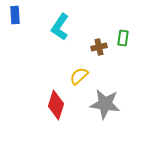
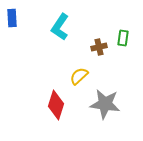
blue rectangle: moved 3 px left, 3 px down
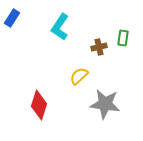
blue rectangle: rotated 36 degrees clockwise
red diamond: moved 17 px left
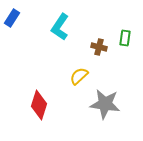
green rectangle: moved 2 px right
brown cross: rotated 28 degrees clockwise
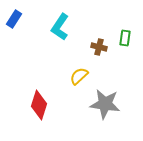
blue rectangle: moved 2 px right, 1 px down
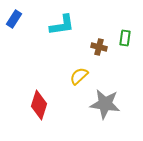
cyan L-shape: moved 2 px right, 2 px up; rotated 132 degrees counterclockwise
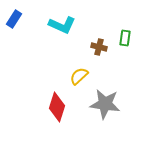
cyan L-shape: rotated 32 degrees clockwise
red diamond: moved 18 px right, 2 px down
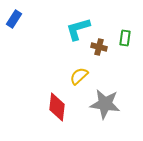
cyan L-shape: moved 16 px right, 4 px down; rotated 140 degrees clockwise
red diamond: rotated 12 degrees counterclockwise
